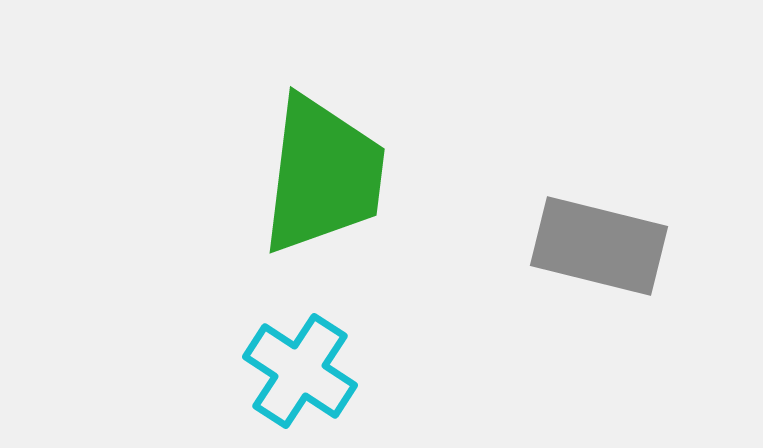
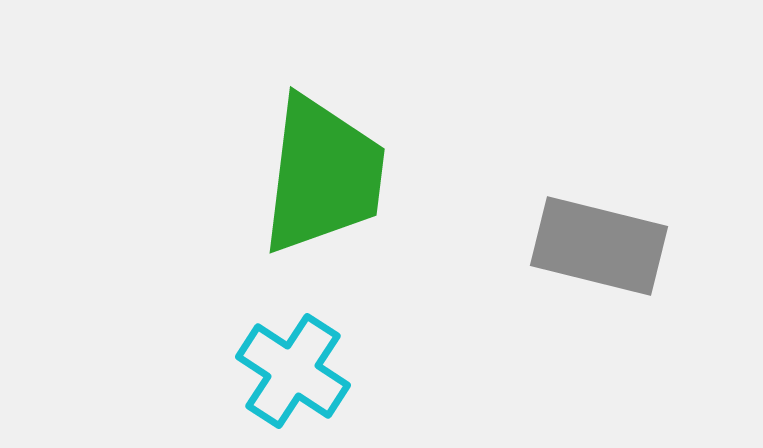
cyan cross: moved 7 px left
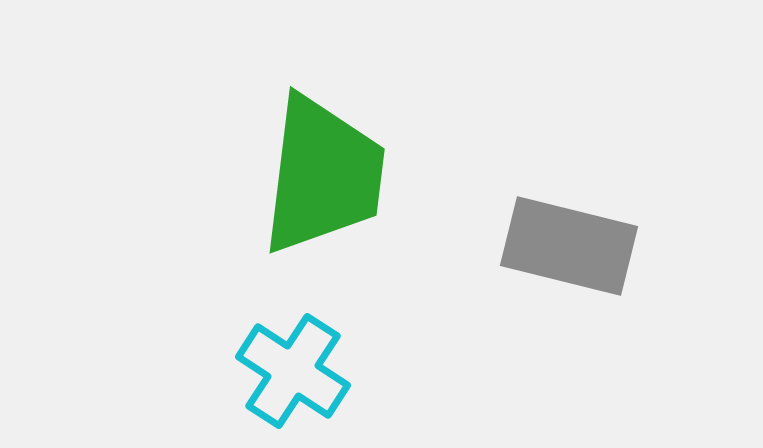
gray rectangle: moved 30 px left
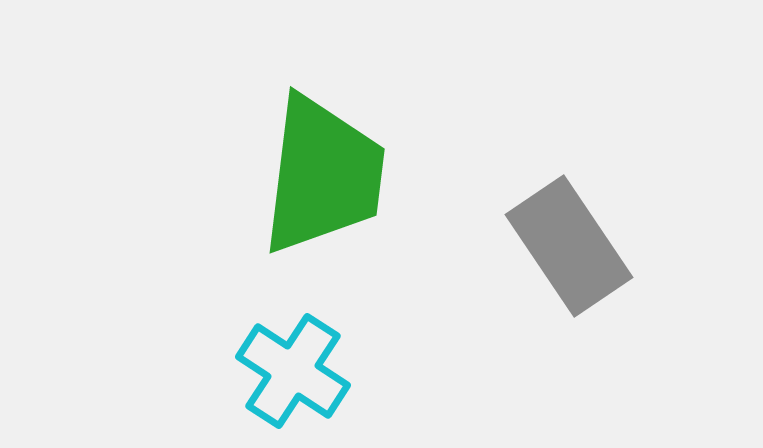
gray rectangle: rotated 42 degrees clockwise
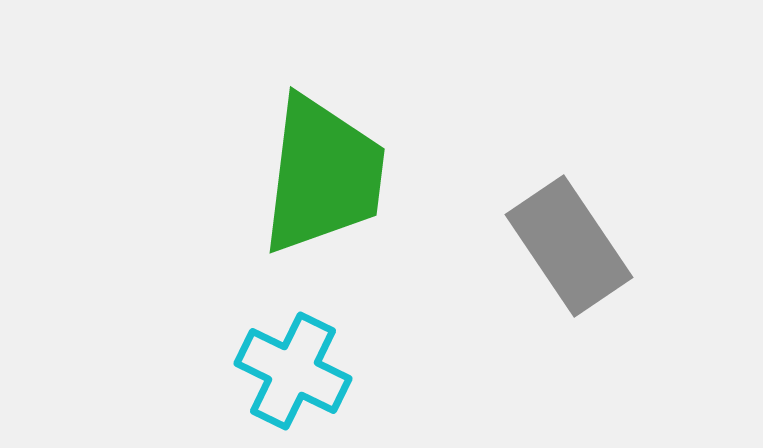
cyan cross: rotated 7 degrees counterclockwise
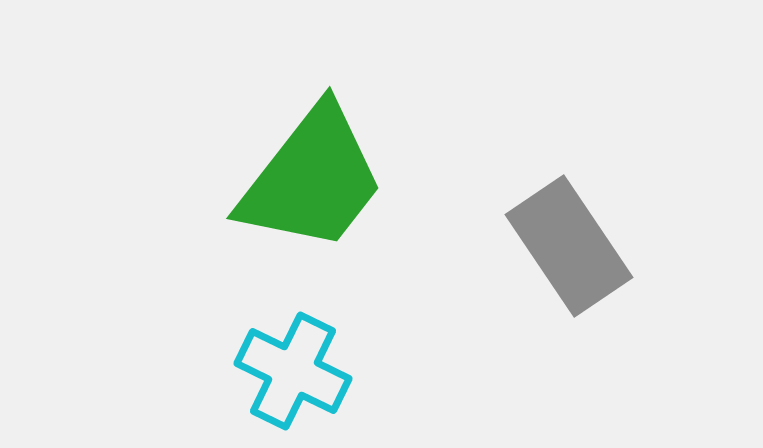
green trapezoid: moved 11 px left, 4 px down; rotated 31 degrees clockwise
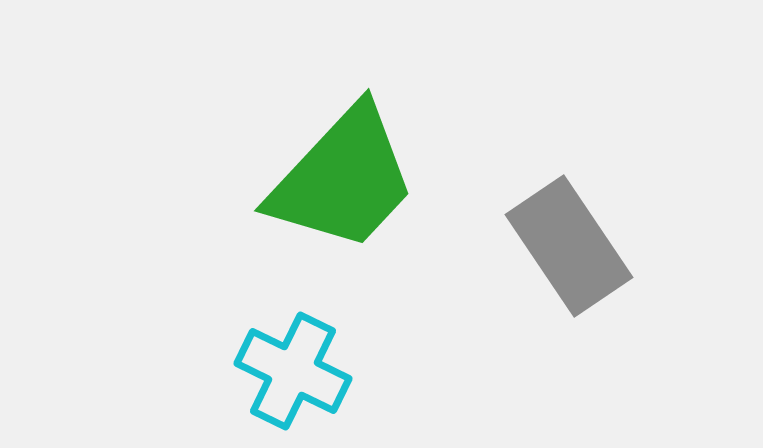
green trapezoid: moved 31 px right; rotated 5 degrees clockwise
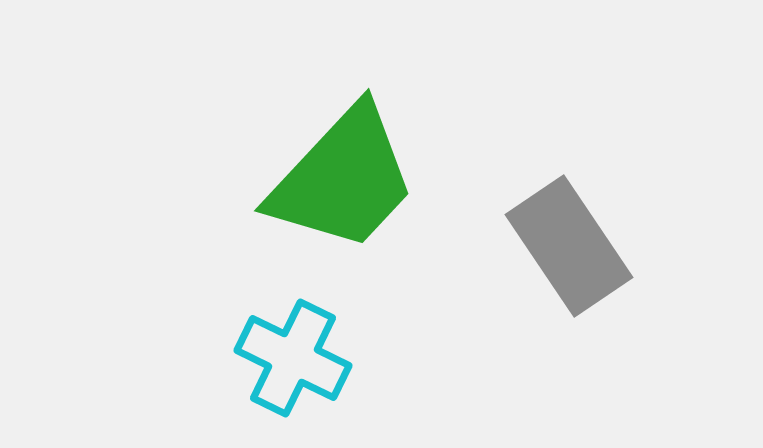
cyan cross: moved 13 px up
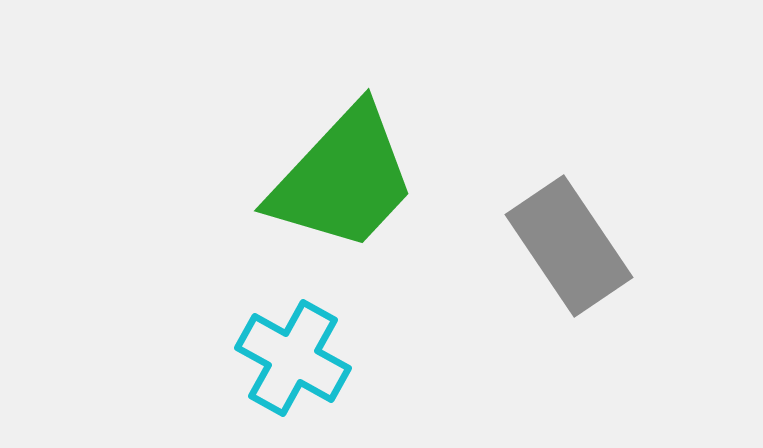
cyan cross: rotated 3 degrees clockwise
